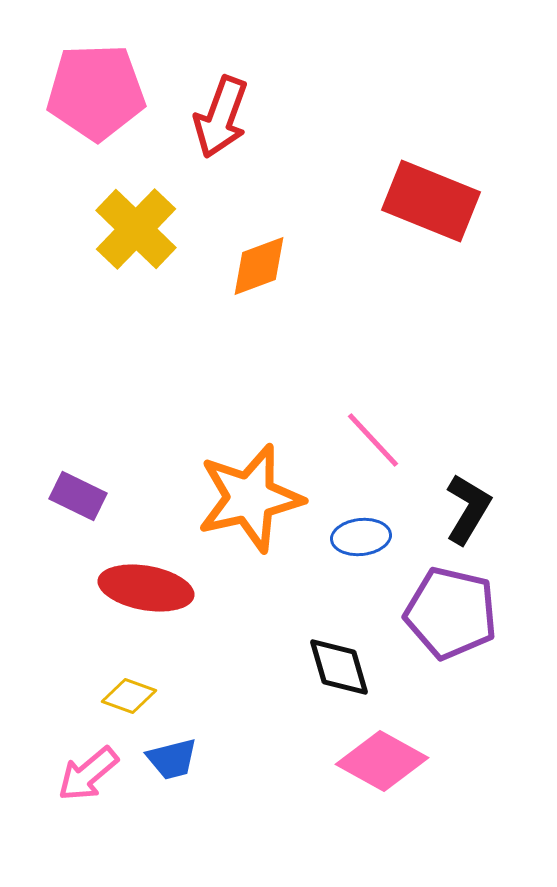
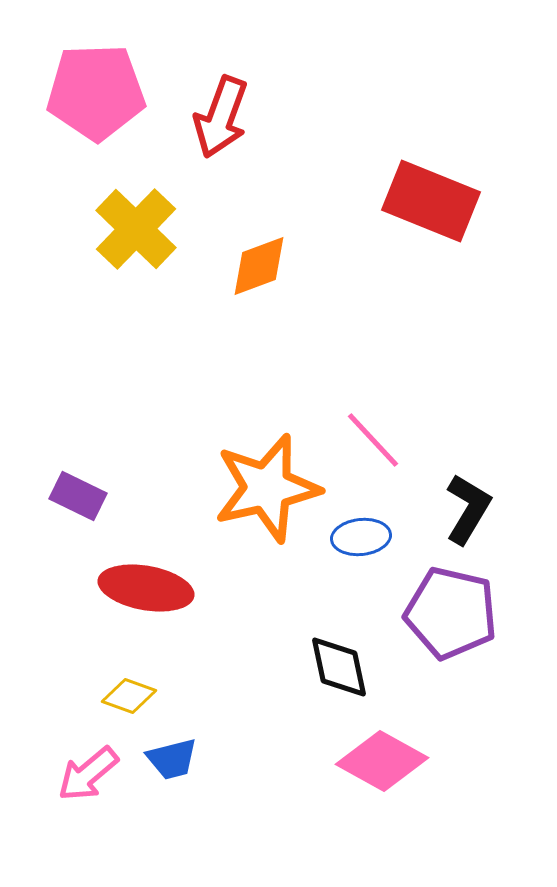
orange star: moved 17 px right, 10 px up
black diamond: rotated 4 degrees clockwise
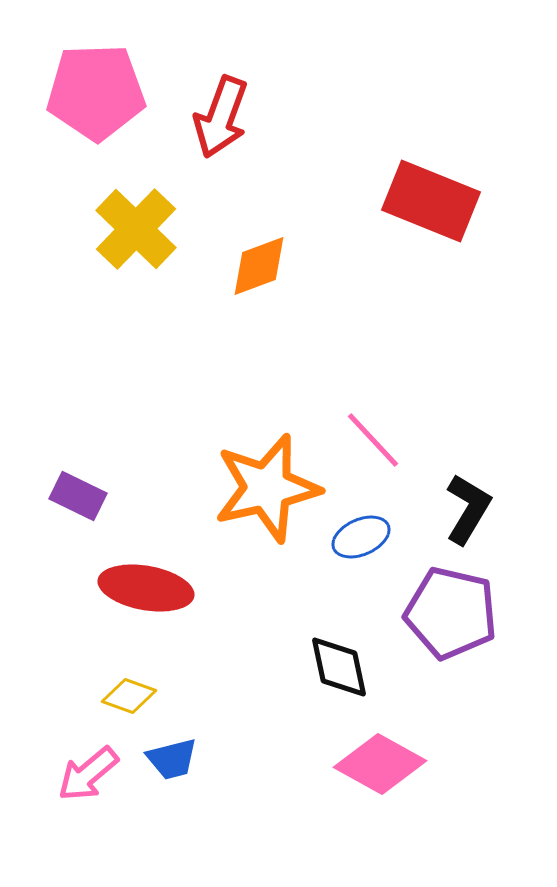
blue ellipse: rotated 18 degrees counterclockwise
pink diamond: moved 2 px left, 3 px down
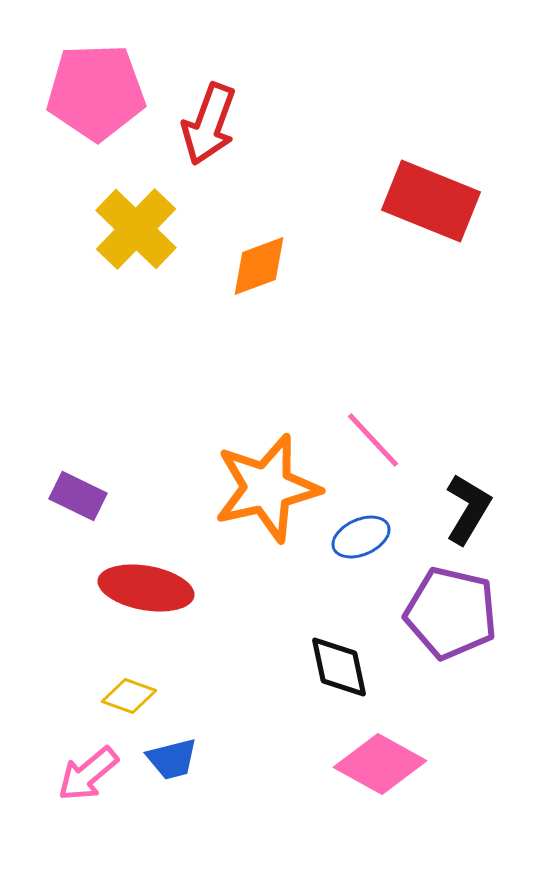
red arrow: moved 12 px left, 7 px down
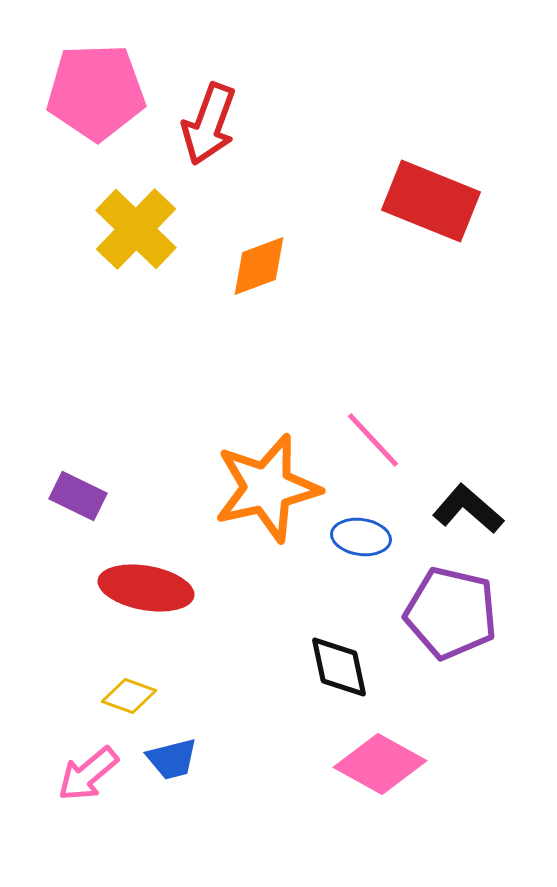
black L-shape: rotated 80 degrees counterclockwise
blue ellipse: rotated 32 degrees clockwise
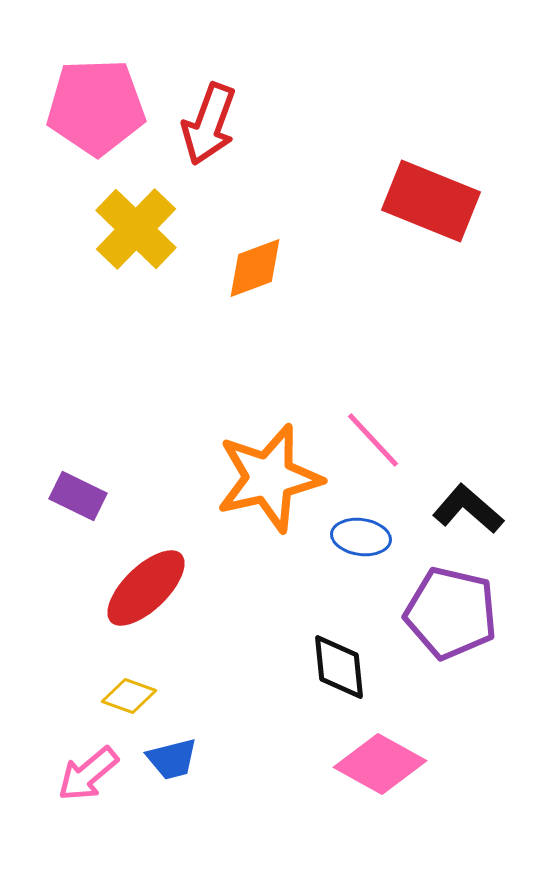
pink pentagon: moved 15 px down
orange diamond: moved 4 px left, 2 px down
orange star: moved 2 px right, 10 px up
red ellipse: rotated 54 degrees counterclockwise
black diamond: rotated 6 degrees clockwise
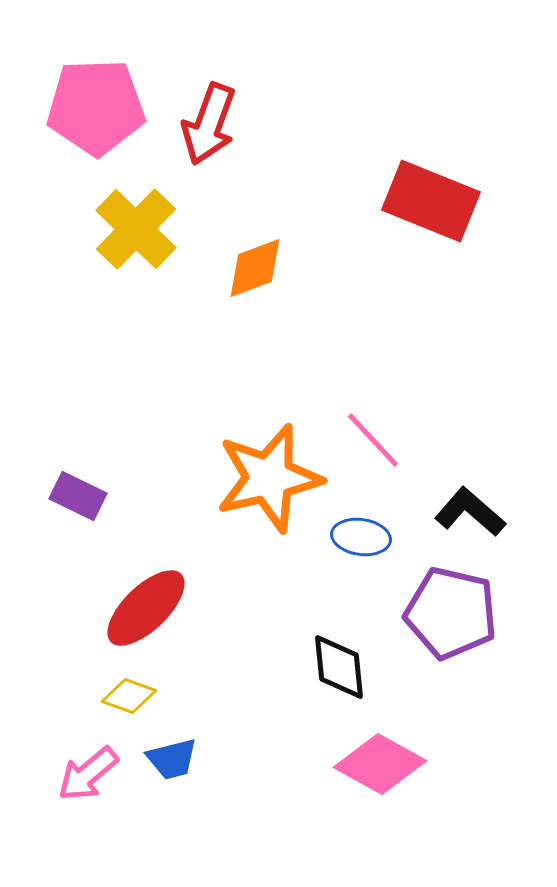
black L-shape: moved 2 px right, 3 px down
red ellipse: moved 20 px down
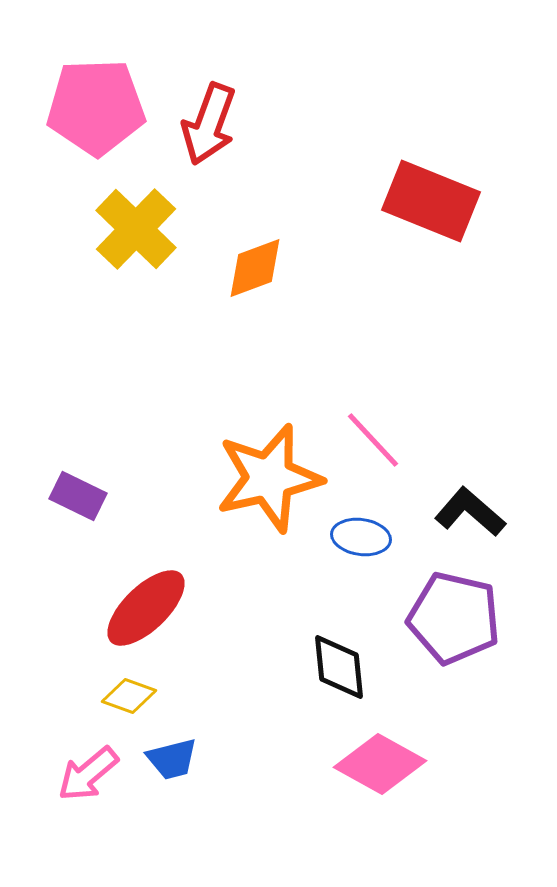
purple pentagon: moved 3 px right, 5 px down
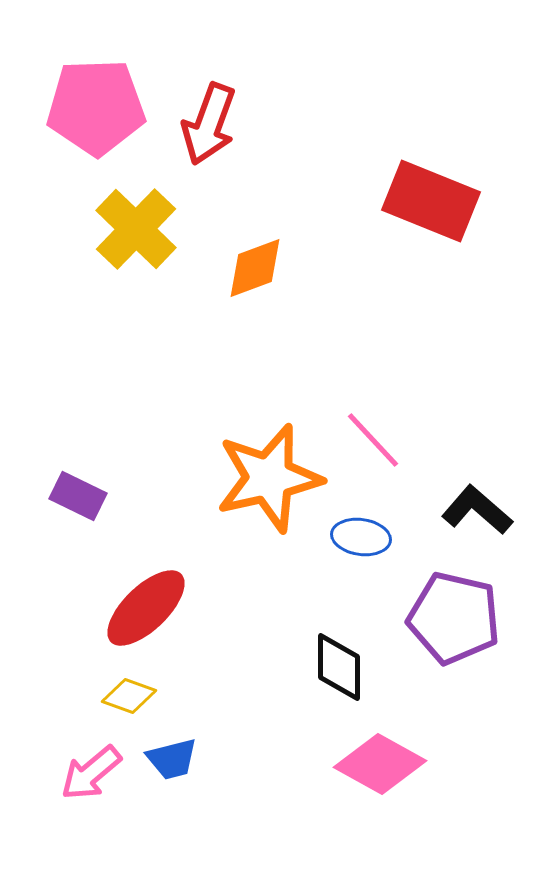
black L-shape: moved 7 px right, 2 px up
black diamond: rotated 6 degrees clockwise
pink arrow: moved 3 px right, 1 px up
